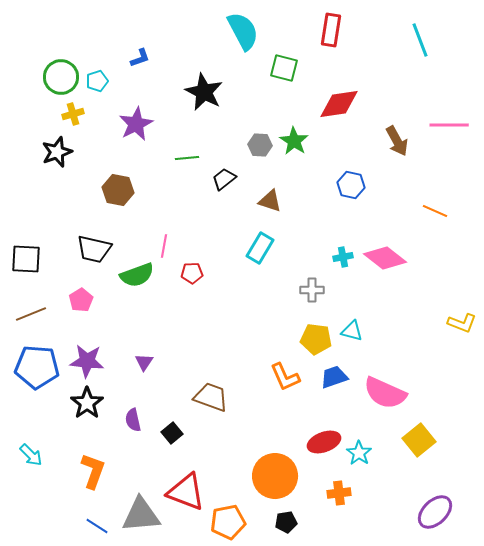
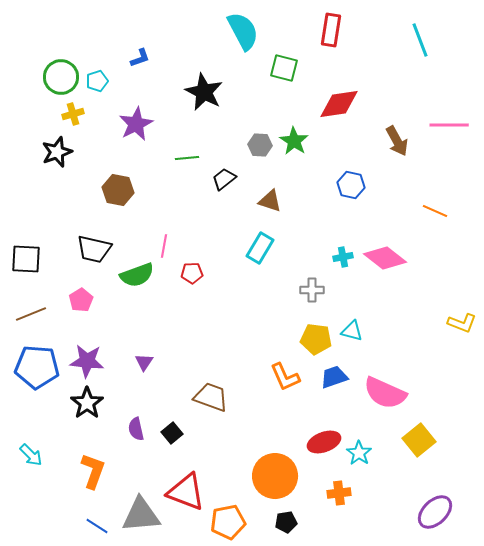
purple semicircle at (133, 420): moved 3 px right, 9 px down
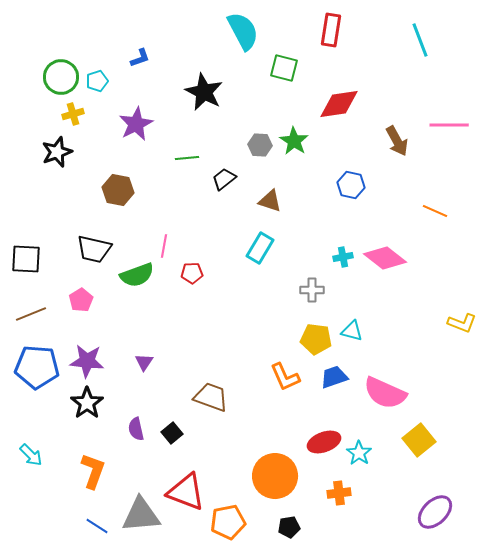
black pentagon at (286, 522): moved 3 px right, 5 px down
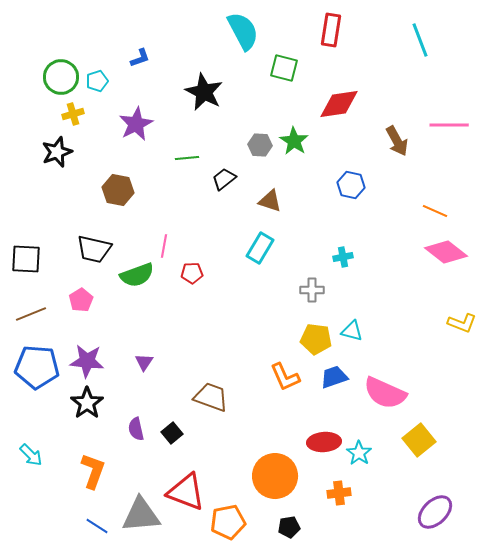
pink diamond at (385, 258): moved 61 px right, 6 px up
red ellipse at (324, 442): rotated 16 degrees clockwise
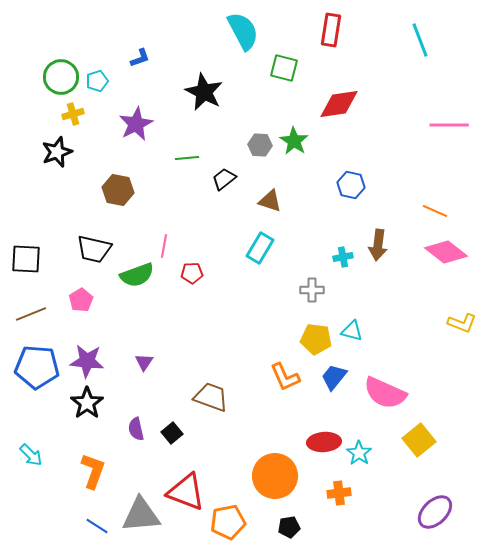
brown arrow at (397, 141): moved 19 px left, 104 px down; rotated 36 degrees clockwise
blue trapezoid at (334, 377): rotated 32 degrees counterclockwise
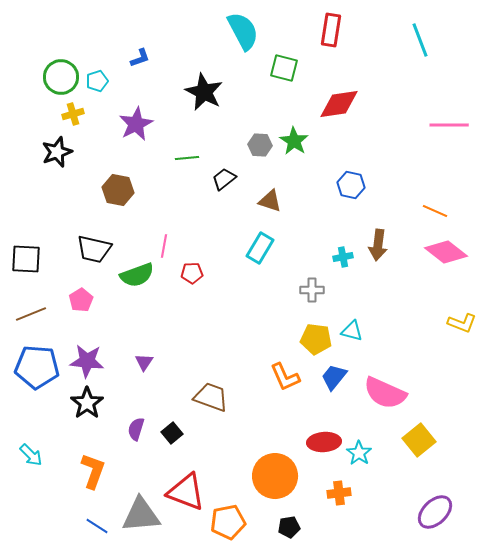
purple semicircle at (136, 429): rotated 30 degrees clockwise
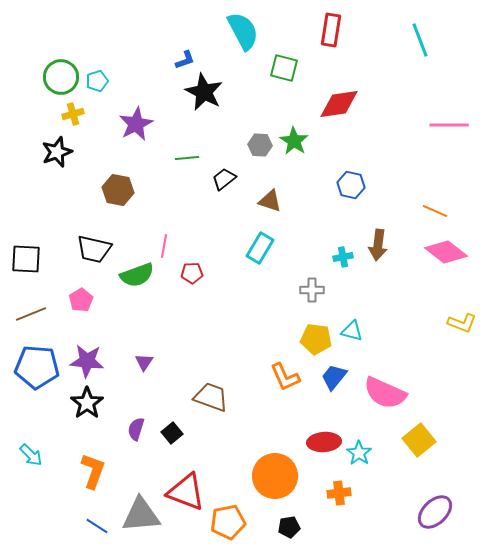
blue L-shape at (140, 58): moved 45 px right, 2 px down
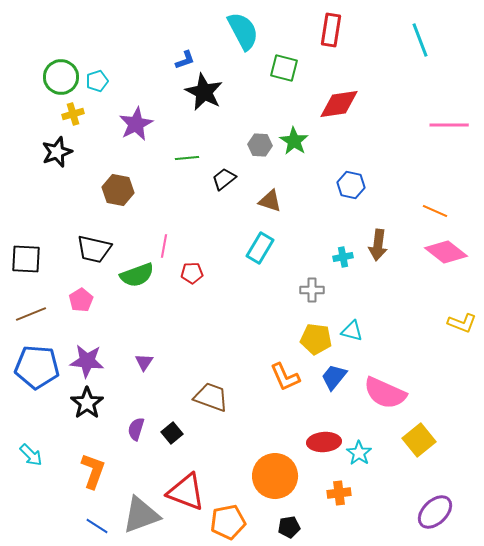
gray triangle at (141, 515): rotated 15 degrees counterclockwise
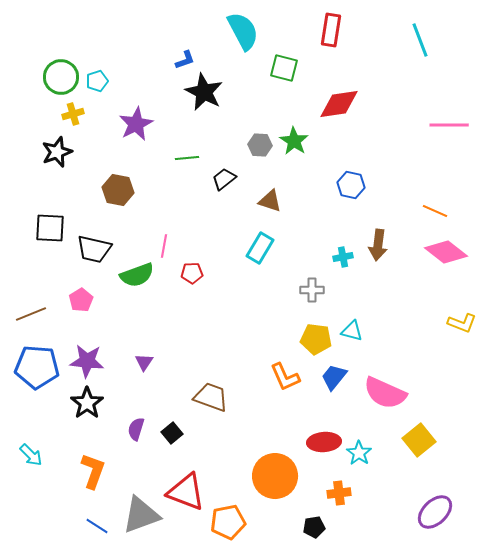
black square at (26, 259): moved 24 px right, 31 px up
black pentagon at (289, 527): moved 25 px right
